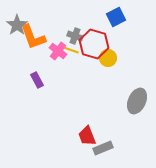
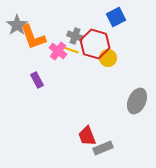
red hexagon: moved 1 px right
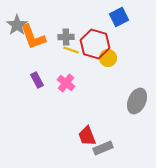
blue square: moved 3 px right
gray cross: moved 9 px left, 1 px down; rotated 21 degrees counterclockwise
pink cross: moved 8 px right, 32 px down
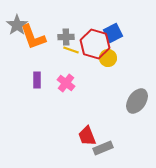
blue square: moved 6 px left, 16 px down
purple rectangle: rotated 28 degrees clockwise
gray ellipse: rotated 10 degrees clockwise
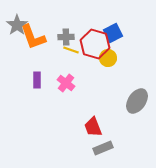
red trapezoid: moved 6 px right, 9 px up
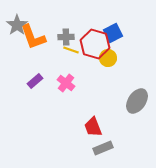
purple rectangle: moved 2 px left, 1 px down; rotated 49 degrees clockwise
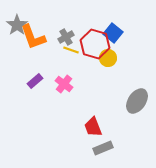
blue square: rotated 24 degrees counterclockwise
gray cross: rotated 28 degrees counterclockwise
pink cross: moved 2 px left, 1 px down
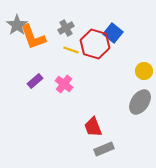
gray cross: moved 9 px up
yellow circle: moved 36 px right, 13 px down
gray ellipse: moved 3 px right, 1 px down
gray rectangle: moved 1 px right, 1 px down
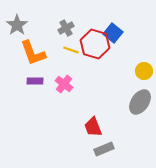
orange L-shape: moved 16 px down
purple rectangle: rotated 42 degrees clockwise
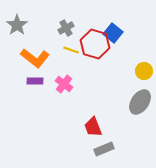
orange L-shape: moved 2 px right, 5 px down; rotated 32 degrees counterclockwise
